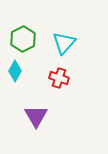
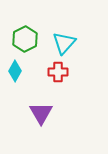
green hexagon: moved 2 px right
red cross: moved 1 px left, 6 px up; rotated 18 degrees counterclockwise
purple triangle: moved 5 px right, 3 px up
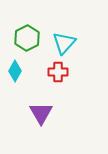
green hexagon: moved 2 px right, 1 px up
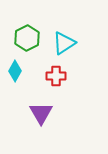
cyan triangle: rotated 15 degrees clockwise
red cross: moved 2 px left, 4 px down
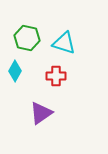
green hexagon: rotated 20 degrees counterclockwise
cyan triangle: rotated 50 degrees clockwise
purple triangle: rotated 25 degrees clockwise
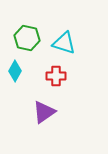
purple triangle: moved 3 px right, 1 px up
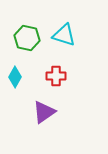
cyan triangle: moved 8 px up
cyan diamond: moved 6 px down
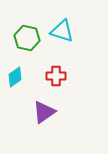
cyan triangle: moved 2 px left, 4 px up
cyan diamond: rotated 25 degrees clockwise
